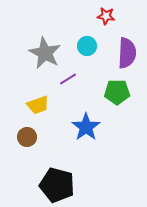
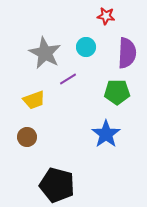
cyan circle: moved 1 px left, 1 px down
yellow trapezoid: moved 4 px left, 5 px up
blue star: moved 20 px right, 7 px down
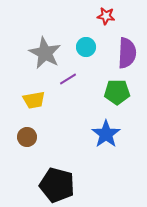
yellow trapezoid: rotated 10 degrees clockwise
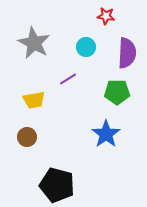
gray star: moved 11 px left, 10 px up
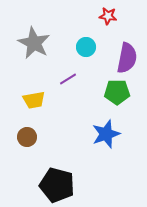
red star: moved 2 px right
purple semicircle: moved 5 px down; rotated 8 degrees clockwise
blue star: rotated 16 degrees clockwise
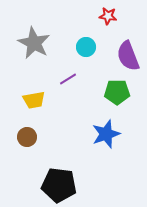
purple semicircle: moved 1 px right, 2 px up; rotated 148 degrees clockwise
black pentagon: moved 2 px right; rotated 8 degrees counterclockwise
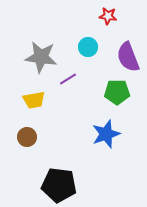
gray star: moved 7 px right, 14 px down; rotated 20 degrees counterclockwise
cyan circle: moved 2 px right
purple semicircle: moved 1 px down
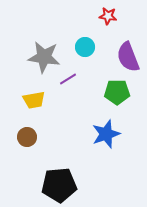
cyan circle: moved 3 px left
gray star: moved 3 px right
black pentagon: rotated 12 degrees counterclockwise
